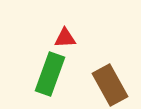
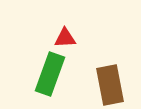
brown rectangle: rotated 18 degrees clockwise
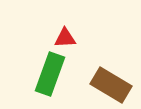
brown rectangle: moved 1 px right; rotated 48 degrees counterclockwise
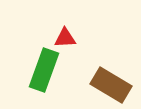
green rectangle: moved 6 px left, 4 px up
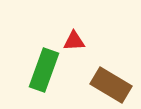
red triangle: moved 9 px right, 3 px down
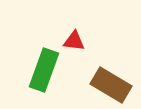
red triangle: rotated 10 degrees clockwise
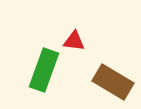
brown rectangle: moved 2 px right, 3 px up
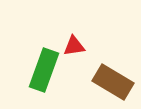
red triangle: moved 5 px down; rotated 15 degrees counterclockwise
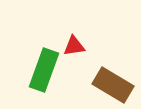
brown rectangle: moved 3 px down
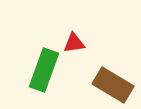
red triangle: moved 3 px up
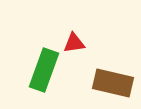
brown rectangle: moved 2 px up; rotated 18 degrees counterclockwise
